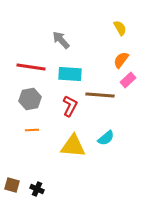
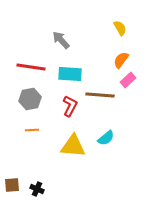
brown square: rotated 21 degrees counterclockwise
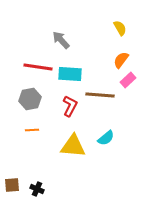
red line: moved 7 px right
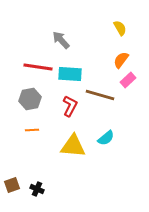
brown line: rotated 12 degrees clockwise
brown square: rotated 14 degrees counterclockwise
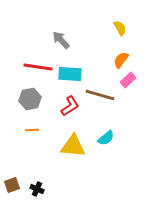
red L-shape: rotated 30 degrees clockwise
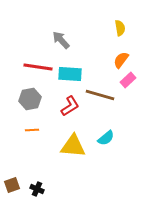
yellow semicircle: rotated 21 degrees clockwise
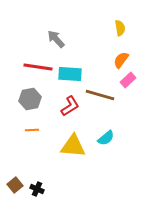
gray arrow: moved 5 px left, 1 px up
brown square: moved 3 px right; rotated 21 degrees counterclockwise
